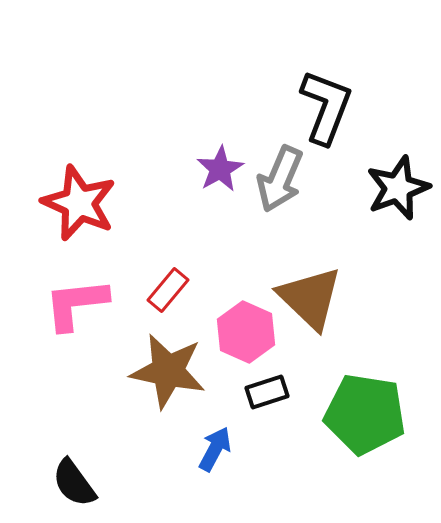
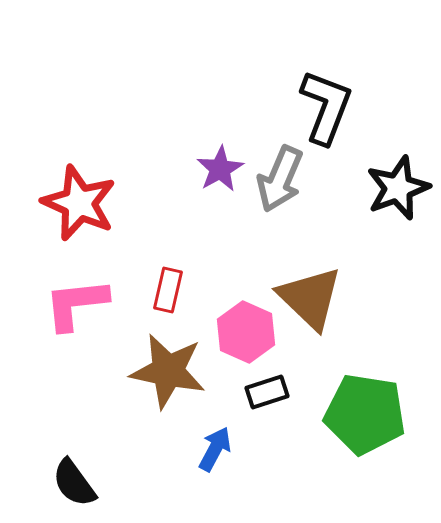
red rectangle: rotated 27 degrees counterclockwise
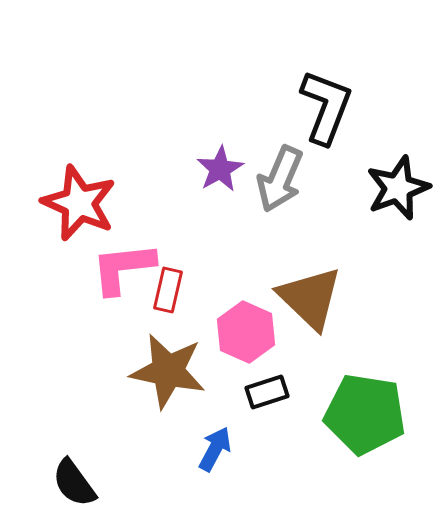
pink L-shape: moved 47 px right, 36 px up
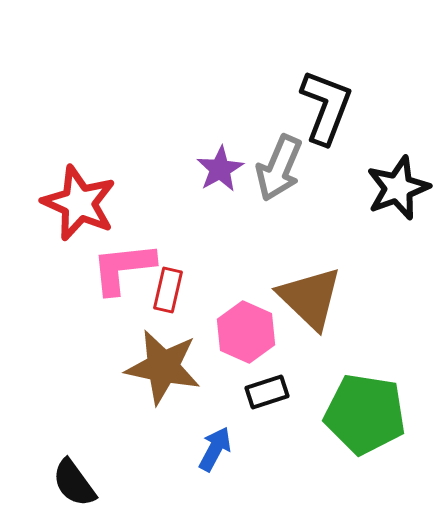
gray arrow: moved 1 px left, 11 px up
brown star: moved 5 px left, 4 px up
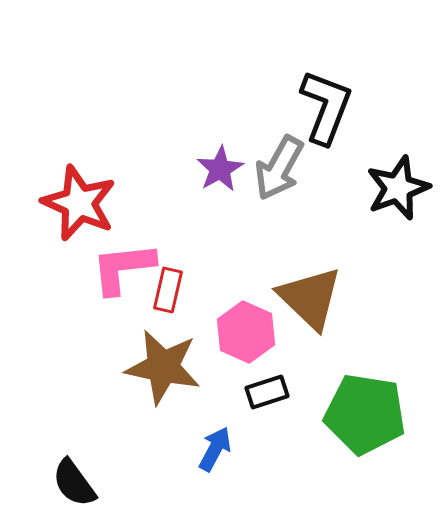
gray arrow: rotated 6 degrees clockwise
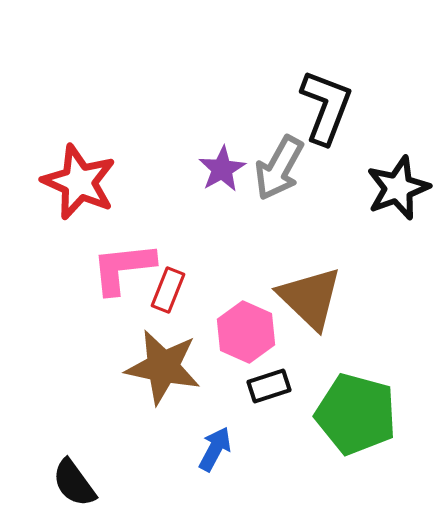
purple star: moved 2 px right
red star: moved 21 px up
red rectangle: rotated 9 degrees clockwise
black rectangle: moved 2 px right, 6 px up
green pentagon: moved 9 px left; rotated 6 degrees clockwise
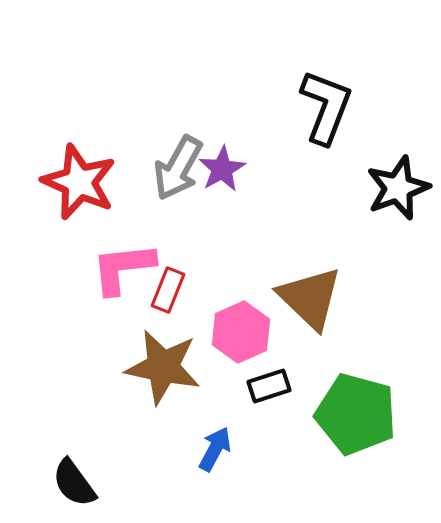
gray arrow: moved 101 px left
pink hexagon: moved 5 px left; rotated 12 degrees clockwise
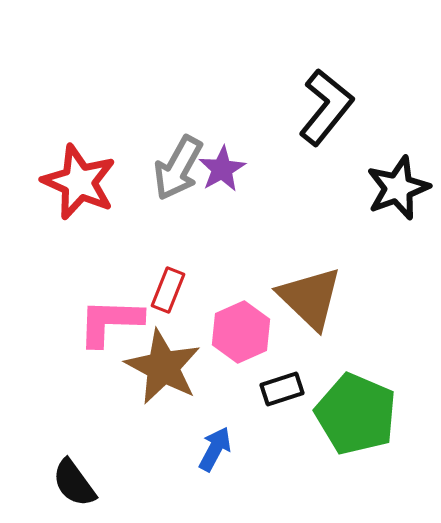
black L-shape: rotated 18 degrees clockwise
pink L-shape: moved 13 px left, 54 px down; rotated 8 degrees clockwise
brown star: rotated 16 degrees clockwise
black rectangle: moved 13 px right, 3 px down
green pentagon: rotated 8 degrees clockwise
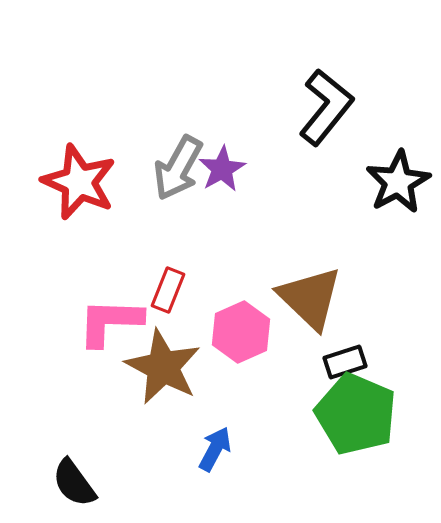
black star: moved 6 px up; rotated 8 degrees counterclockwise
black rectangle: moved 63 px right, 27 px up
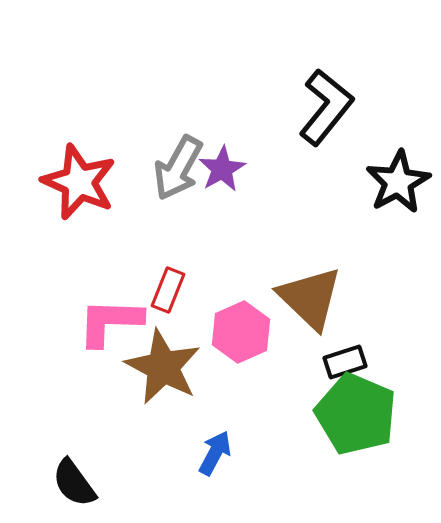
blue arrow: moved 4 px down
